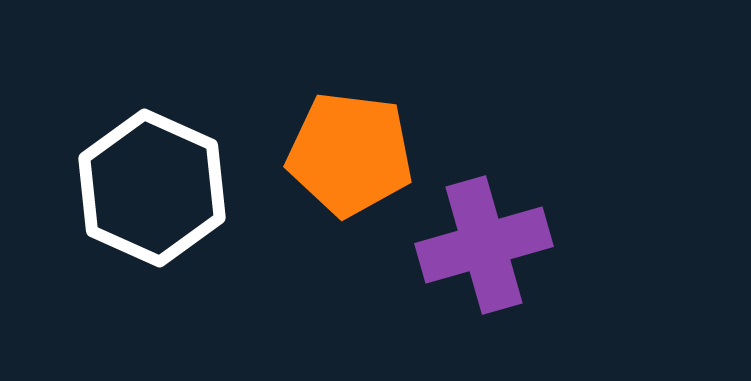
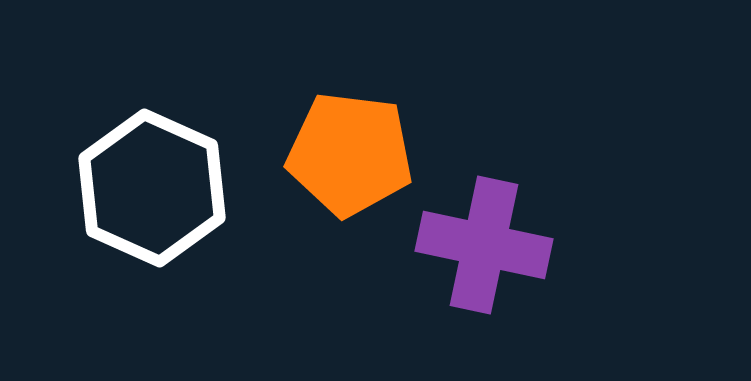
purple cross: rotated 28 degrees clockwise
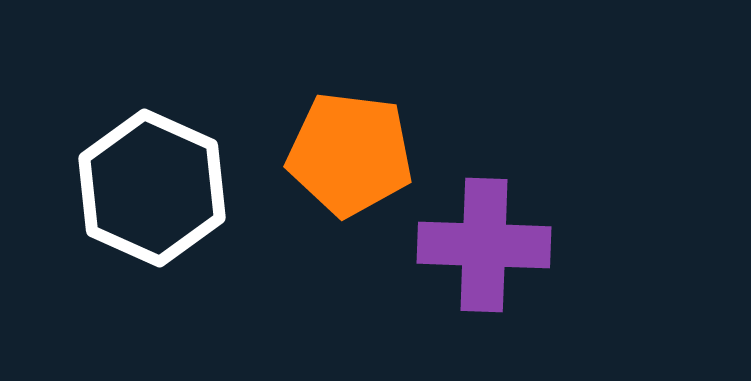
purple cross: rotated 10 degrees counterclockwise
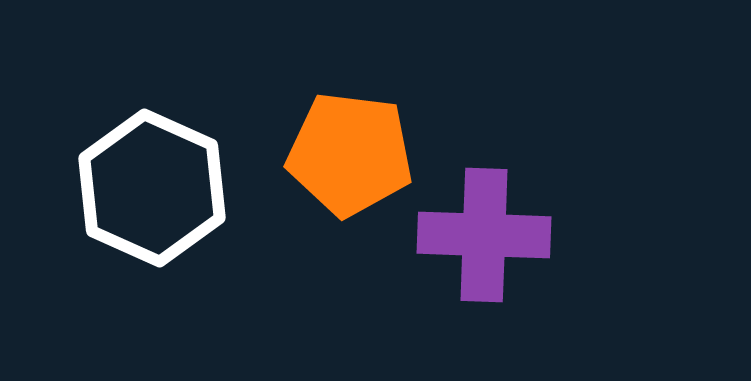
purple cross: moved 10 px up
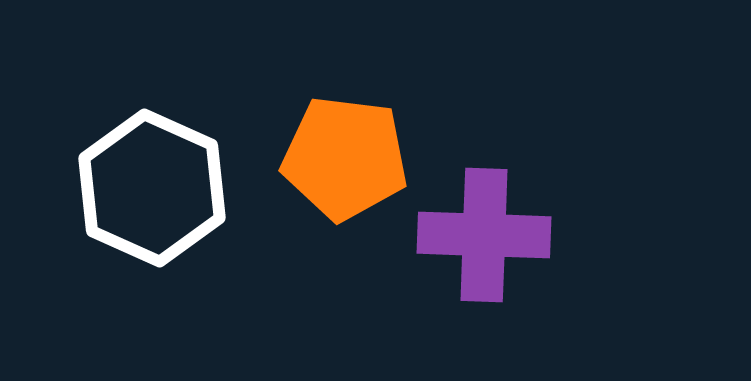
orange pentagon: moved 5 px left, 4 px down
